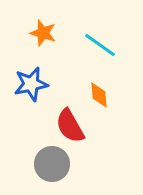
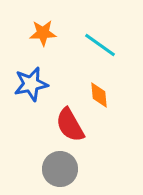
orange star: rotated 20 degrees counterclockwise
red semicircle: moved 1 px up
gray circle: moved 8 px right, 5 px down
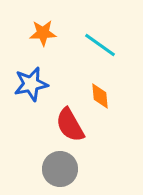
orange diamond: moved 1 px right, 1 px down
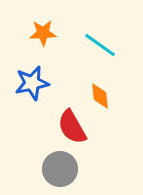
blue star: moved 1 px right, 1 px up
red semicircle: moved 2 px right, 2 px down
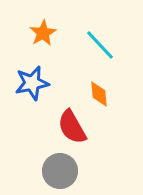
orange star: rotated 28 degrees counterclockwise
cyan line: rotated 12 degrees clockwise
orange diamond: moved 1 px left, 2 px up
gray circle: moved 2 px down
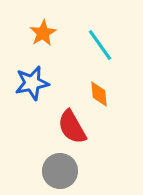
cyan line: rotated 8 degrees clockwise
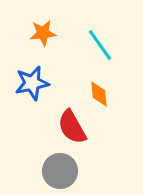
orange star: rotated 24 degrees clockwise
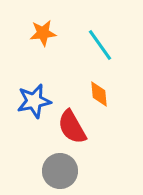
blue star: moved 2 px right, 18 px down
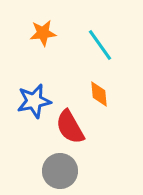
red semicircle: moved 2 px left
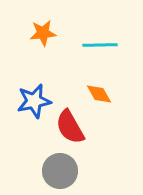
cyan line: rotated 56 degrees counterclockwise
orange diamond: rotated 24 degrees counterclockwise
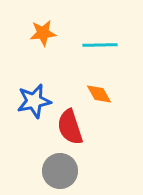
red semicircle: rotated 12 degrees clockwise
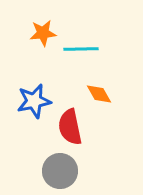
cyan line: moved 19 px left, 4 px down
red semicircle: rotated 6 degrees clockwise
